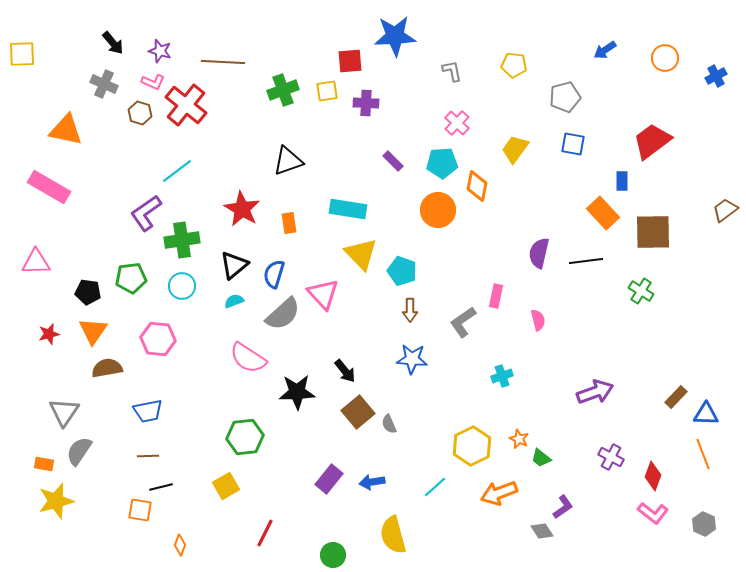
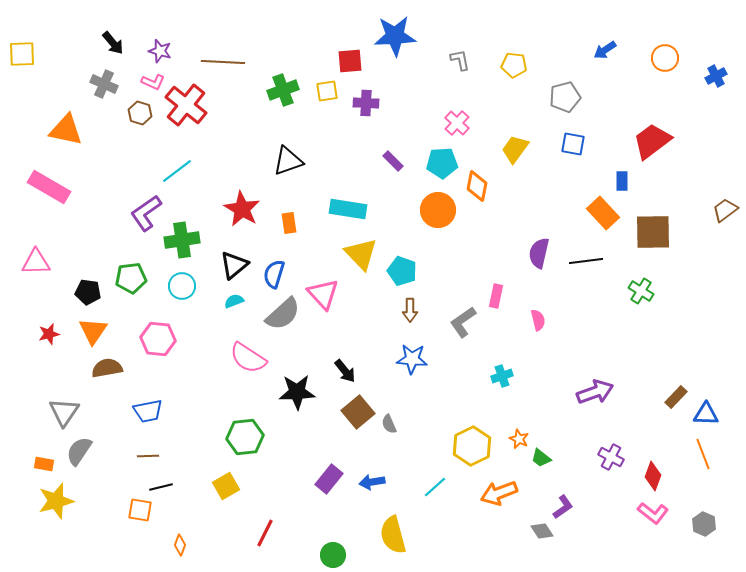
gray L-shape at (452, 71): moved 8 px right, 11 px up
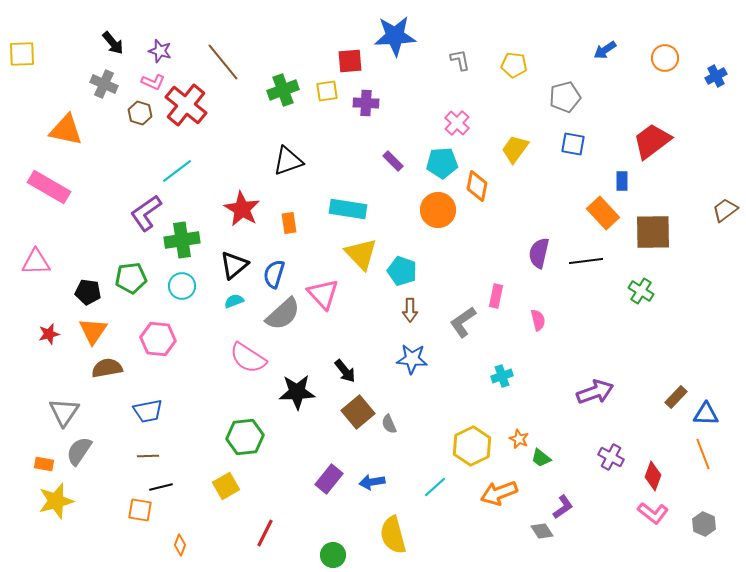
brown line at (223, 62): rotated 48 degrees clockwise
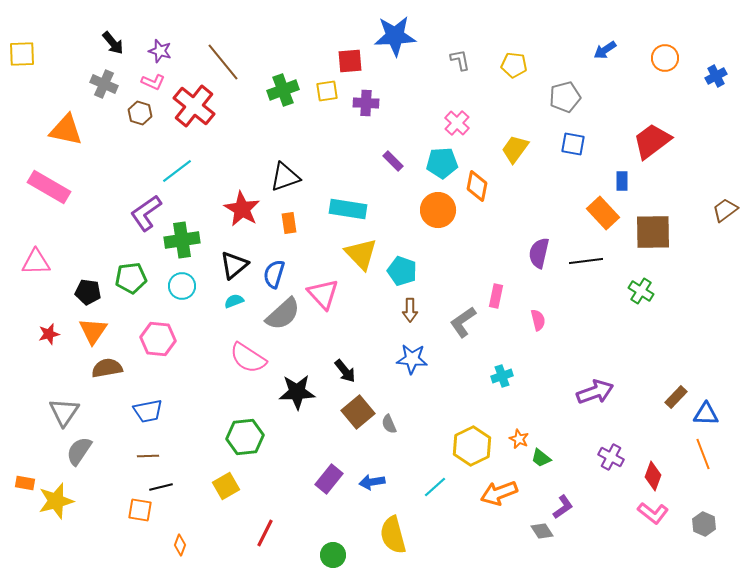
red cross at (186, 105): moved 8 px right, 1 px down
black triangle at (288, 161): moved 3 px left, 16 px down
orange rectangle at (44, 464): moved 19 px left, 19 px down
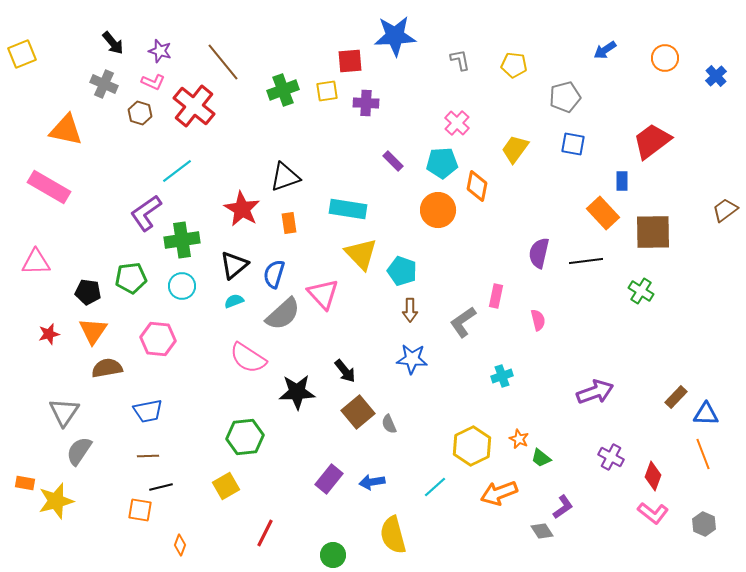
yellow square at (22, 54): rotated 20 degrees counterclockwise
blue cross at (716, 76): rotated 15 degrees counterclockwise
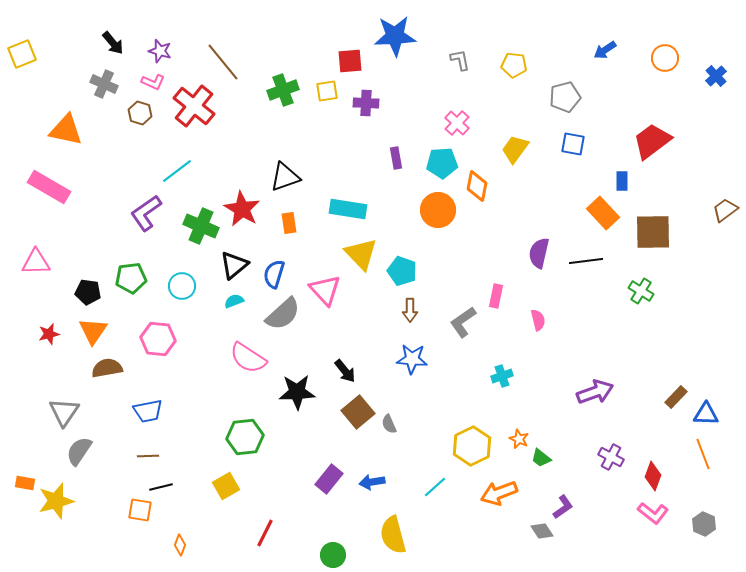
purple rectangle at (393, 161): moved 3 px right, 3 px up; rotated 35 degrees clockwise
green cross at (182, 240): moved 19 px right, 14 px up; rotated 32 degrees clockwise
pink triangle at (323, 294): moved 2 px right, 4 px up
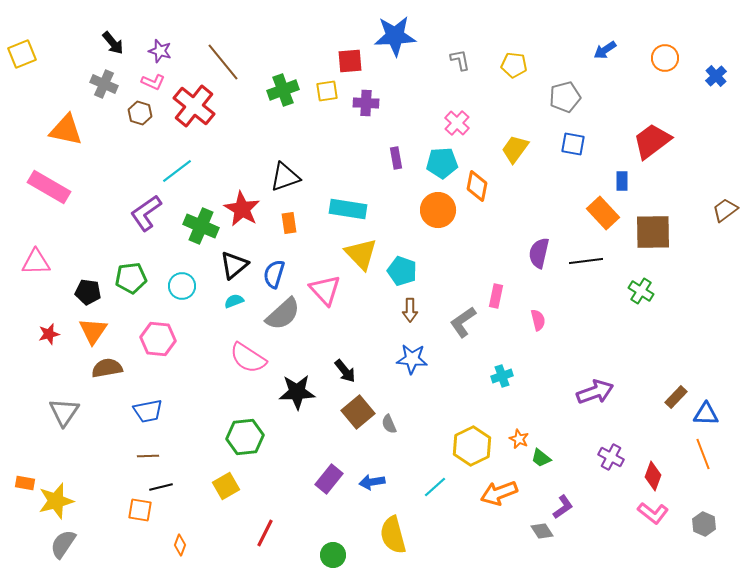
gray semicircle at (79, 451): moved 16 px left, 93 px down
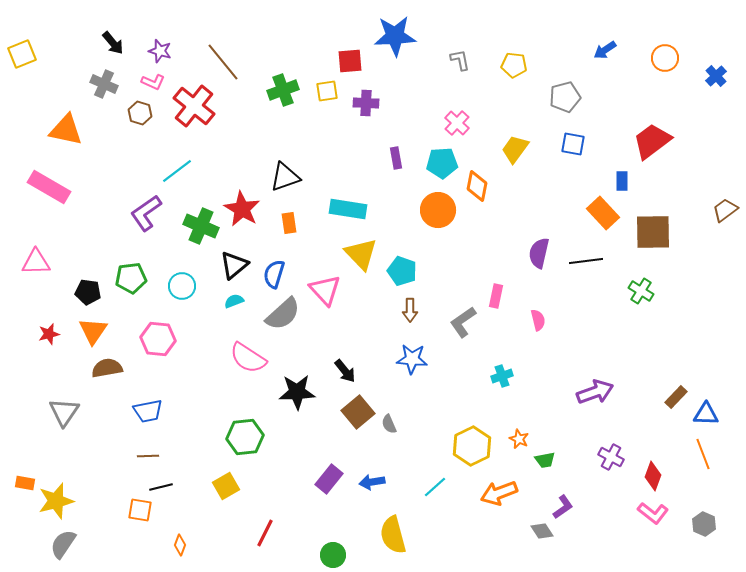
green trapezoid at (541, 458): moved 4 px right, 2 px down; rotated 50 degrees counterclockwise
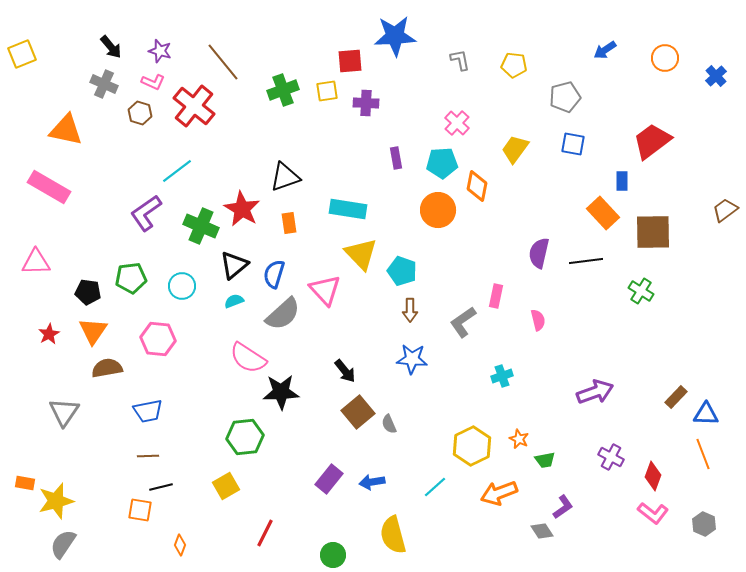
black arrow at (113, 43): moved 2 px left, 4 px down
red star at (49, 334): rotated 15 degrees counterclockwise
black star at (297, 392): moved 16 px left
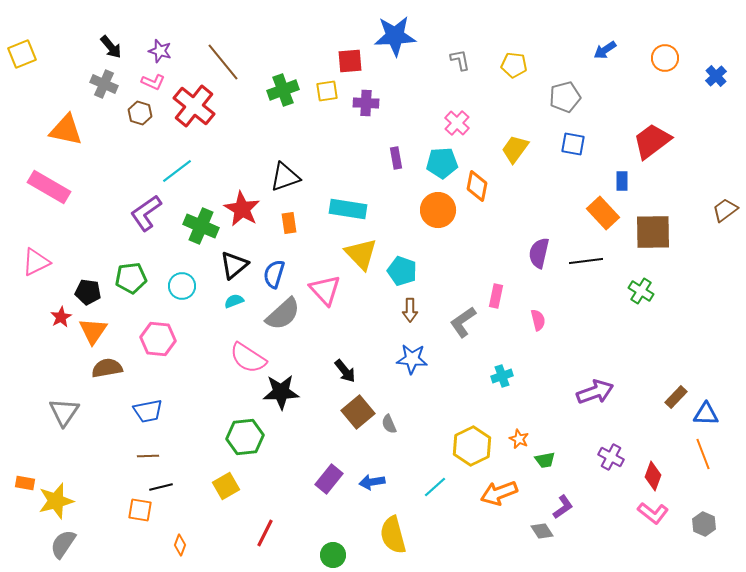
pink triangle at (36, 262): rotated 24 degrees counterclockwise
red star at (49, 334): moved 12 px right, 17 px up
